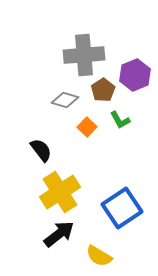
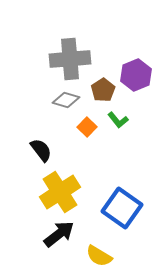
gray cross: moved 14 px left, 4 px down
purple hexagon: moved 1 px right
gray diamond: moved 1 px right
green L-shape: moved 2 px left; rotated 10 degrees counterclockwise
blue square: rotated 21 degrees counterclockwise
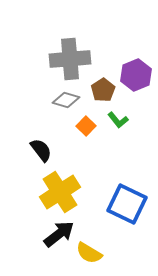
orange square: moved 1 px left, 1 px up
blue square: moved 5 px right, 4 px up; rotated 9 degrees counterclockwise
yellow semicircle: moved 10 px left, 3 px up
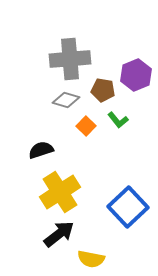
brown pentagon: rotated 30 degrees counterclockwise
black semicircle: rotated 70 degrees counterclockwise
blue square: moved 1 px right, 3 px down; rotated 21 degrees clockwise
yellow semicircle: moved 2 px right, 6 px down; rotated 20 degrees counterclockwise
